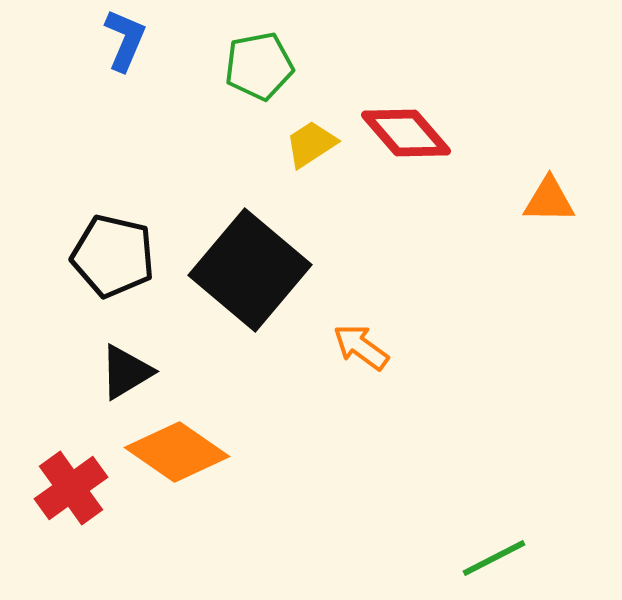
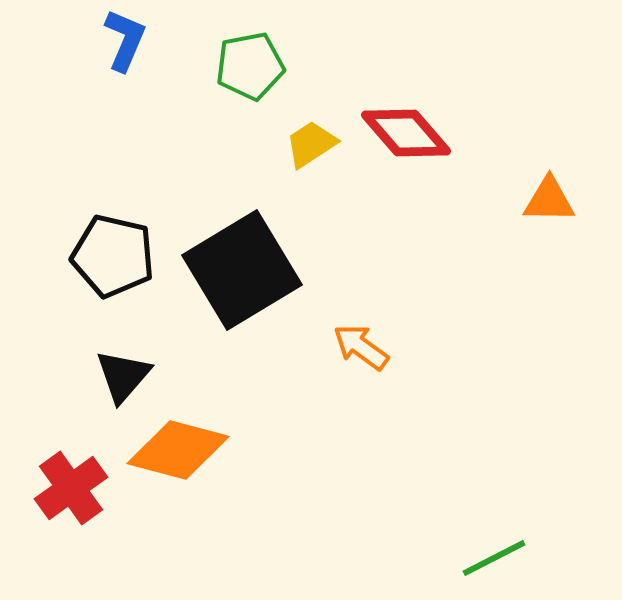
green pentagon: moved 9 px left
black square: moved 8 px left; rotated 19 degrees clockwise
black triangle: moved 3 px left, 4 px down; rotated 18 degrees counterclockwise
orange diamond: moved 1 px right, 2 px up; rotated 20 degrees counterclockwise
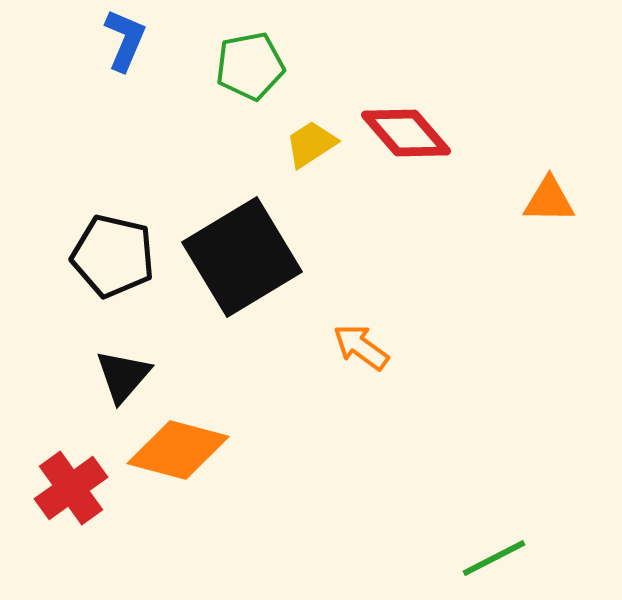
black square: moved 13 px up
